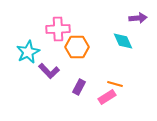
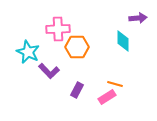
cyan diamond: rotated 25 degrees clockwise
cyan star: rotated 20 degrees counterclockwise
purple rectangle: moved 2 px left, 3 px down
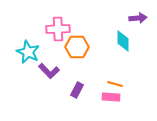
pink rectangle: moved 4 px right; rotated 36 degrees clockwise
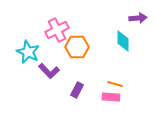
pink cross: moved 1 px left, 1 px down; rotated 25 degrees counterclockwise
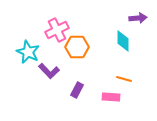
orange line: moved 9 px right, 5 px up
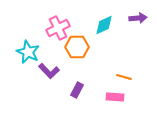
pink cross: moved 1 px right, 2 px up
cyan diamond: moved 19 px left, 16 px up; rotated 65 degrees clockwise
orange line: moved 2 px up
pink rectangle: moved 4 px right
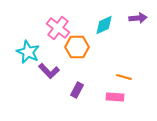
pink cross: rotated 25 degrees counterclockwise
